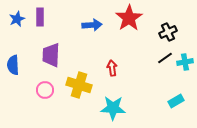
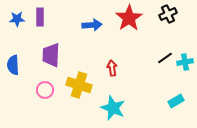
blue star: rotated 21 degrees clockwise
black cross: moved 18 px up
cyan star: rotated 20 degrees clockwise
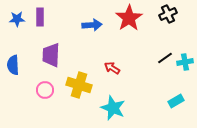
red arrow: rotated 49 degrees counterclockwise
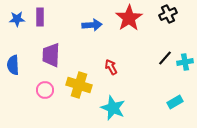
black line: rotated 14 degrees counterclockwise
red arrow: moved 1 px left, 1 px up; rotated 28 degrees clockwise
cyan rectangle: moved 1 px left, 1 px down
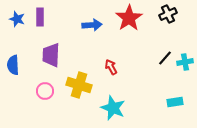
blue star: rotated 21 degrees clockwise
pink circle: moved 1 px down
cyan rectangle: rotated 21 degrees clockwise
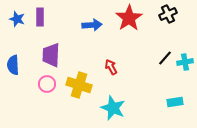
pink circle: moved 2 px right, 7 px up
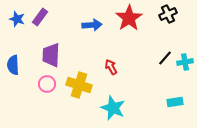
purple rectangle: rotated 36 degrees clockwise
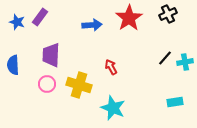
blue star: moved 3 px down
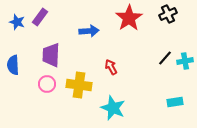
blue arrow: moved 3 px left, 6 px down
cyan cross: moved 1 px up
yellow cross: rotated 10 degrees counterclockwise
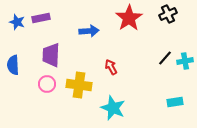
purple rectangle: moved 1 px right, 1 px down; rotated 42 degrees clockwise
